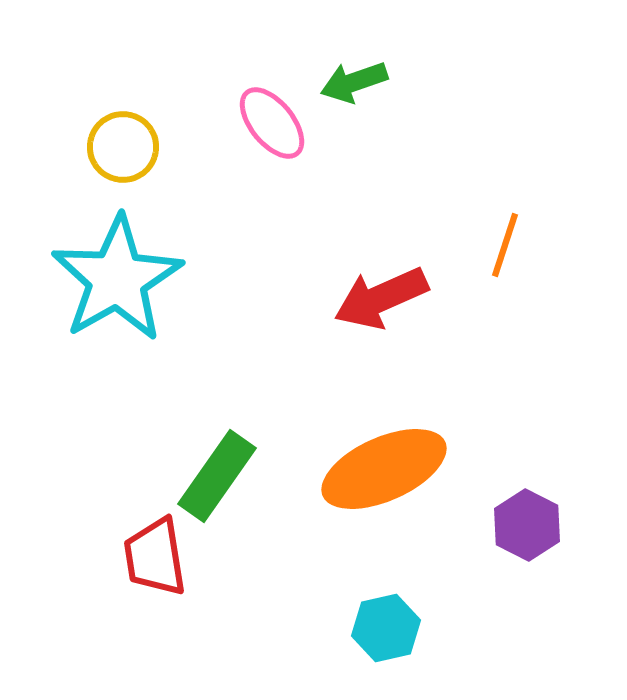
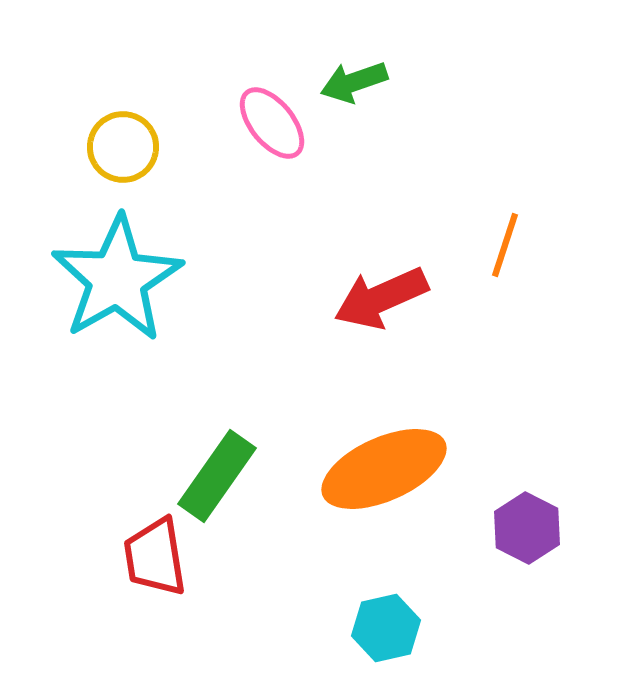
purple hexagon: moved 3 px down
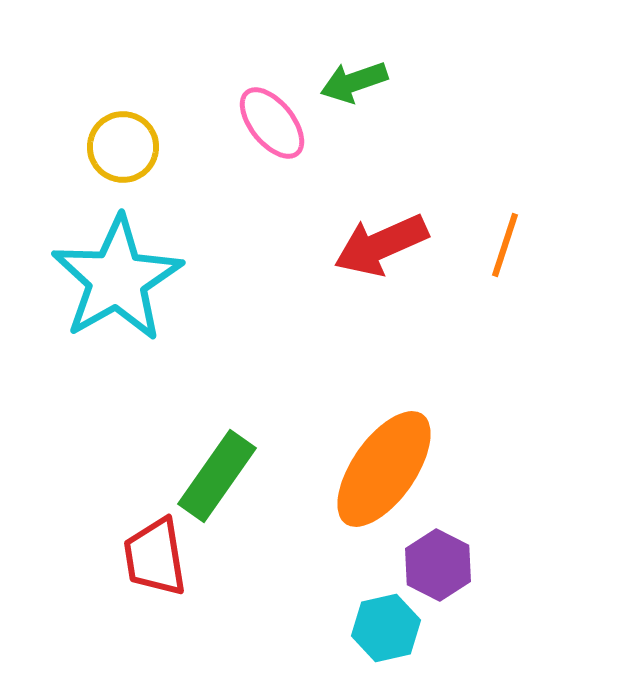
red arrow: moved 53 px up
orange ellipse: rotated 31 degrees counterclockwise
purple hexagon: moved 89 px left, 37 px down
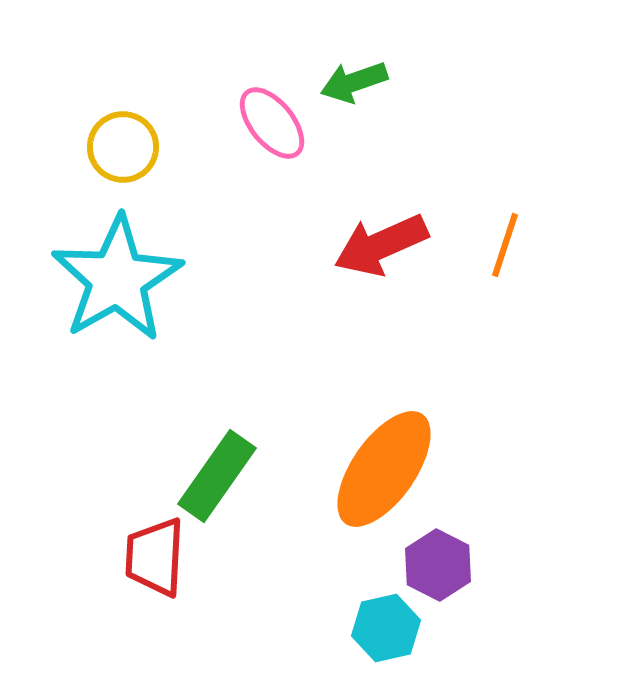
red trapezoid: rotated 12 degrees clockwise
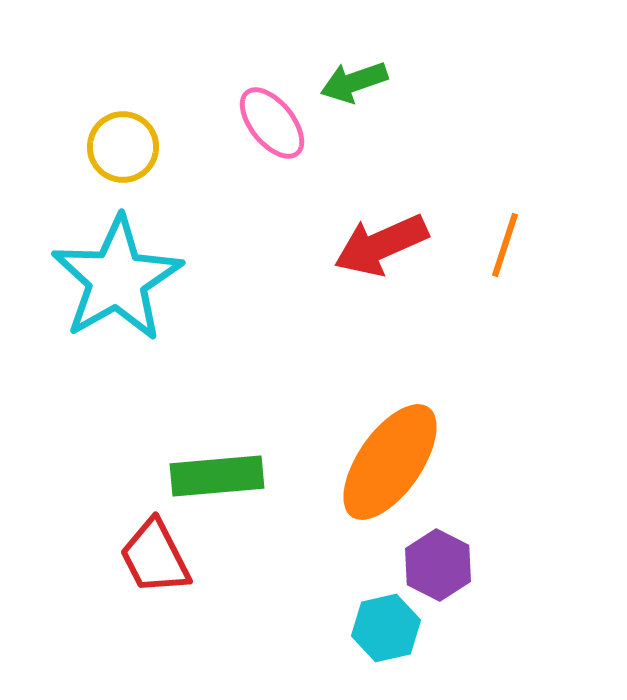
orange ellipse: moved 6 px right, 7 px up
green rectangle: rotated 50 degrees clockwise
red trapezoid: rotated 30 degrees counterclockwise
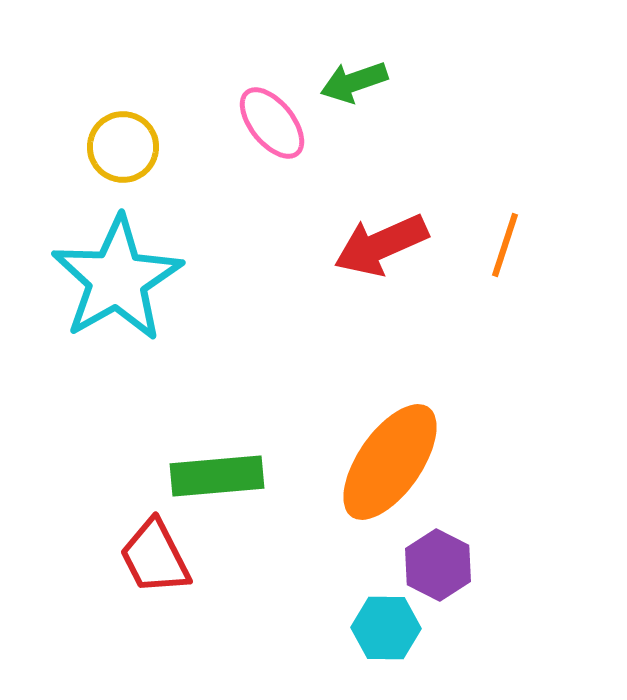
cyan hexagon: rotated 14 degrees clockwise
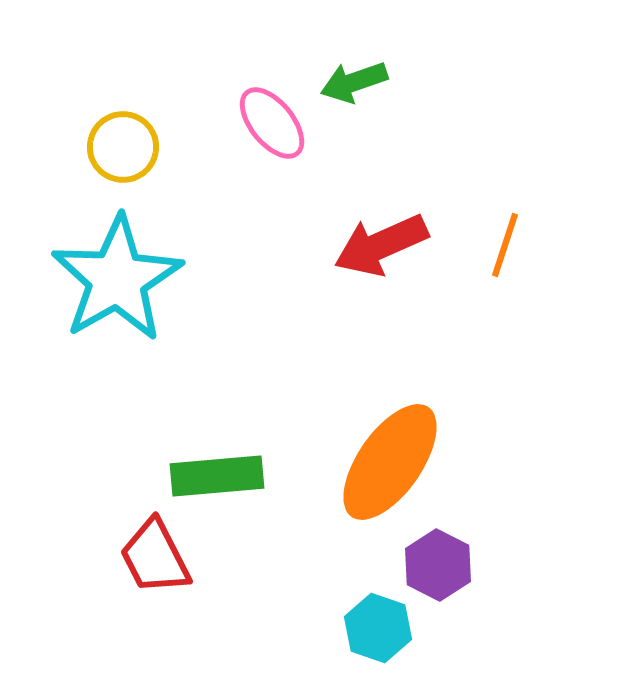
cyan hexagon: moved 8 px left; rotated 18 degrees clockwise
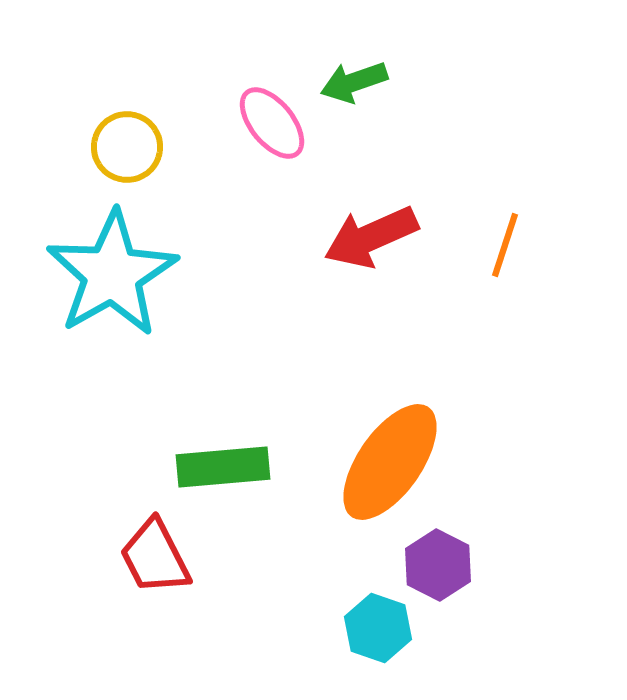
yellow circle: moved 4 px right
red arrow: moved 10 px left, 8 px up
cyan star: moved 5 px left, 5 px up
green rectangle: moved 6 px right, 9 px up
